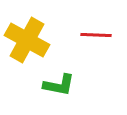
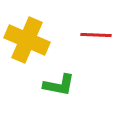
yellow cross: rotated 6 degrees counterclockwise
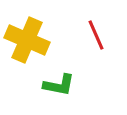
red line: rotated 64 degrees clockwise
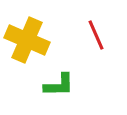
green L-shape: rotated 12 degrees counterclockwise
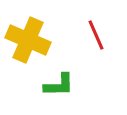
yellow cross: moved 1 px right
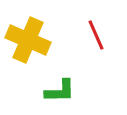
green L-shape: moved 1 px right, 6 px down
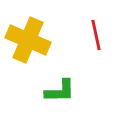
red line: rotated 12 degrees clockwise
